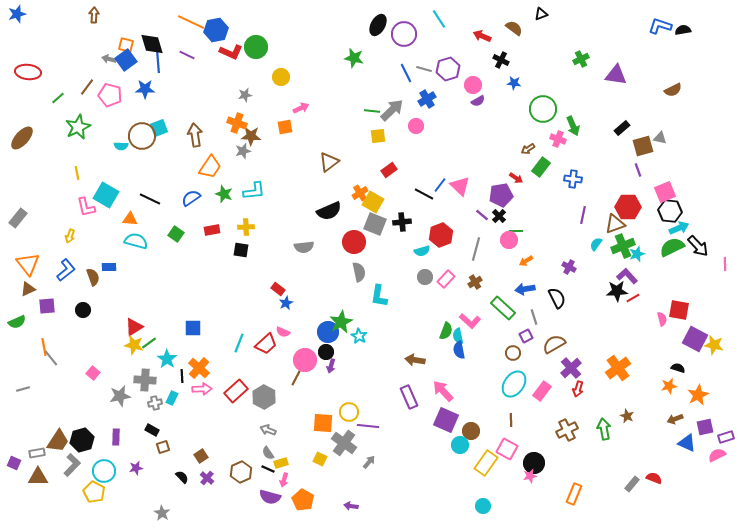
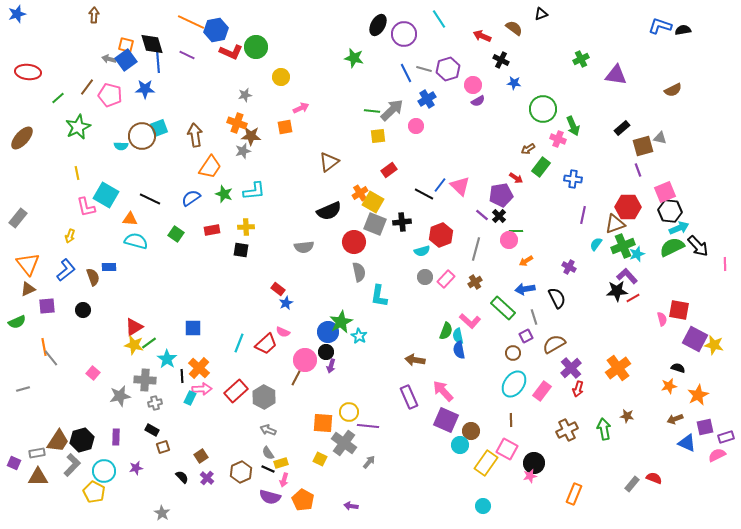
cyan rectangle at (172, 398): moved 18 px right
brown star at (627, 416): rotated 16 degrees counterclockwise
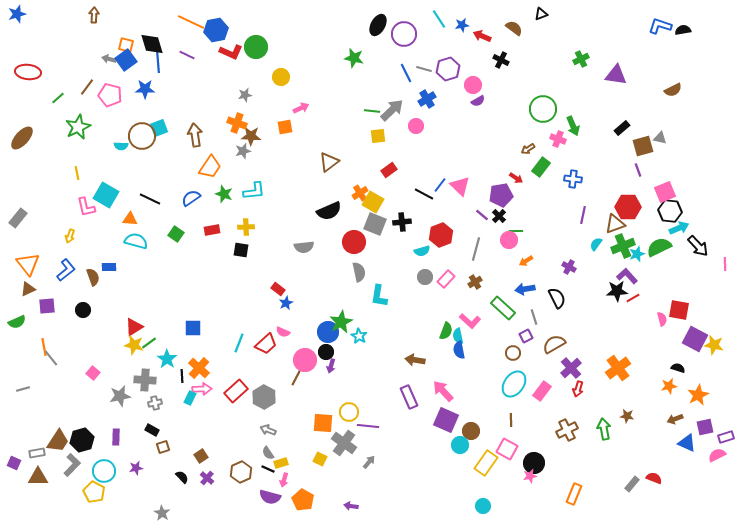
blue star at (514, 83): moved 52 px left, 58 px up; rotated 16 degrees counterclockwise
green semicircle at (672, 247): moved 13 px left
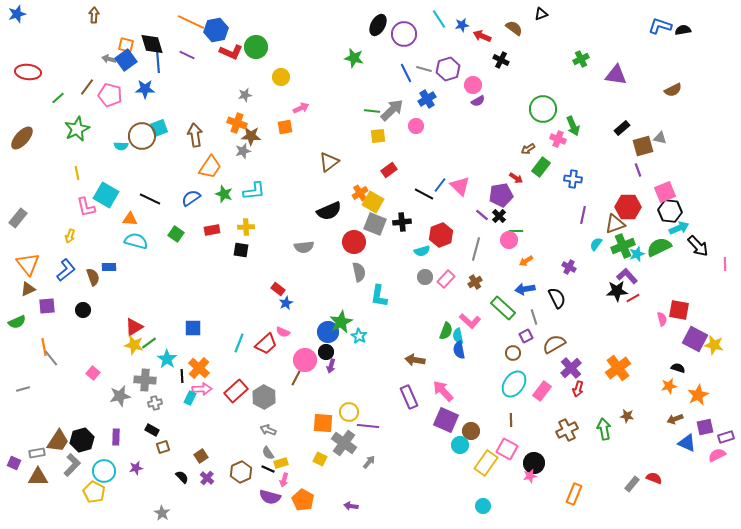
green star at (78, 127): moved 1 px left, 2 px down
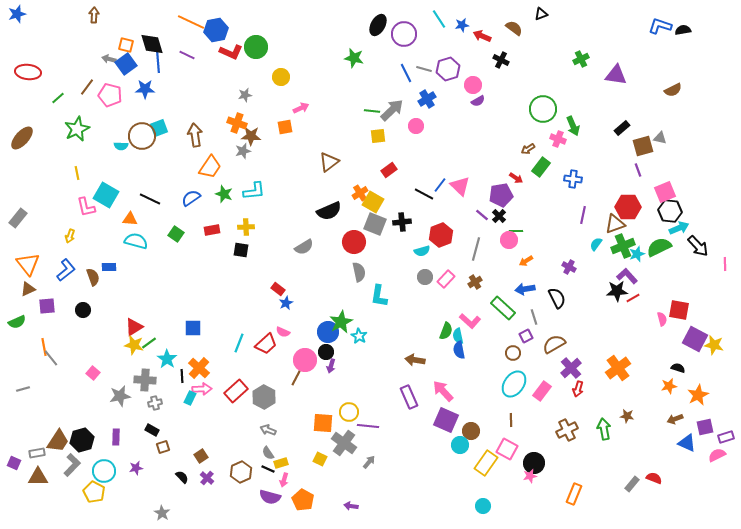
blue square at (126, 60): moved 4 px down
gray semicircle at (304, 247): rotated 24 degrees counterclockwise
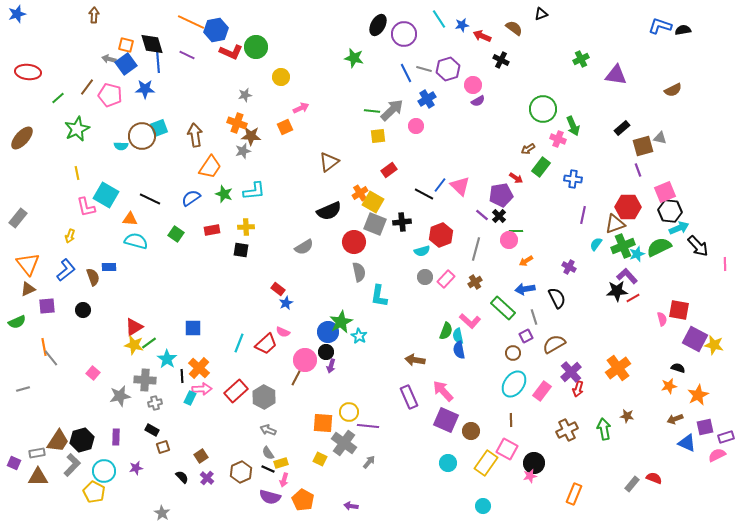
orange square at (285, 127): rotated 14 degrees counterclockwise
purple cross at (571, 368): moved 4 px down
cyan circle at (460, 445): moved 12 px left, 18 px down
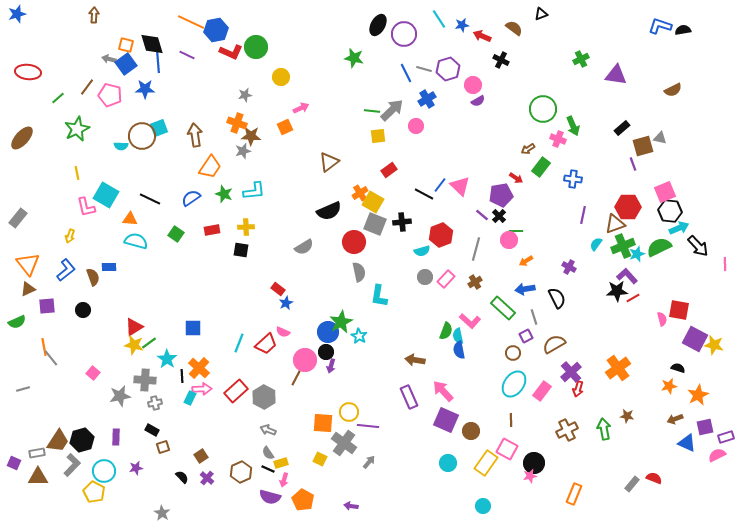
purple line at (638, 170): moved 5 px left, 6 px up
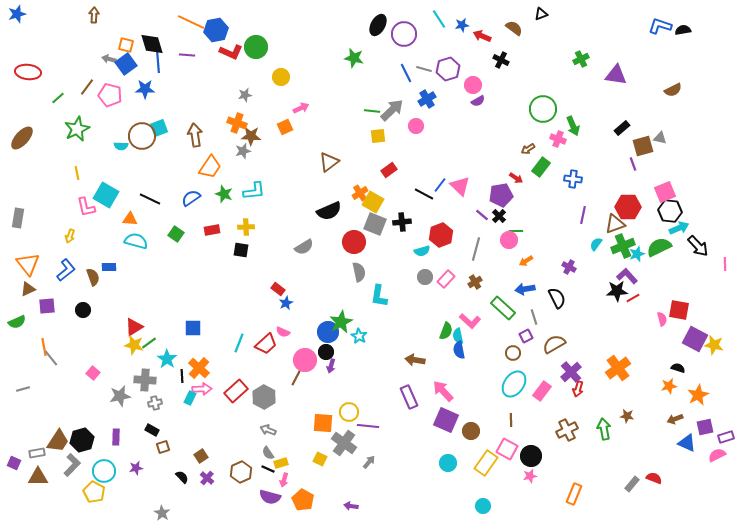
purple line at (187, 55): rotated 21 degrees counterclockwise
gray rectangle at (18, 218): rotated 30 degrees counterclockwise
black circle at (534, 463): moved 3 px left, 7 px up
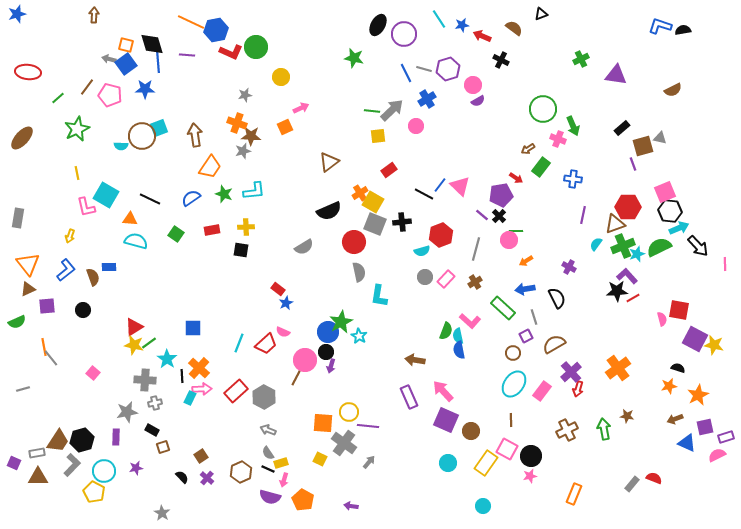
gray star at (120, 396): moved 7 px right, 16 px down
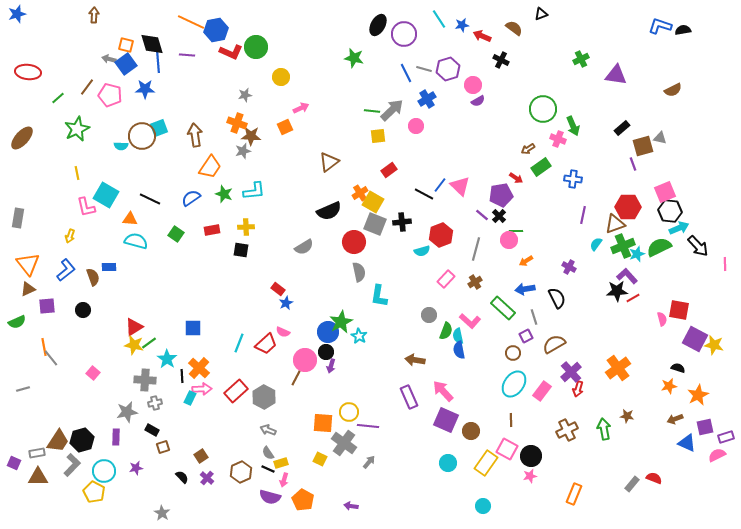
green rectangle at (541, 167): rotated 18 degrees clockwise
gray circle at (425, 277): moved 4 px right, 38 px down
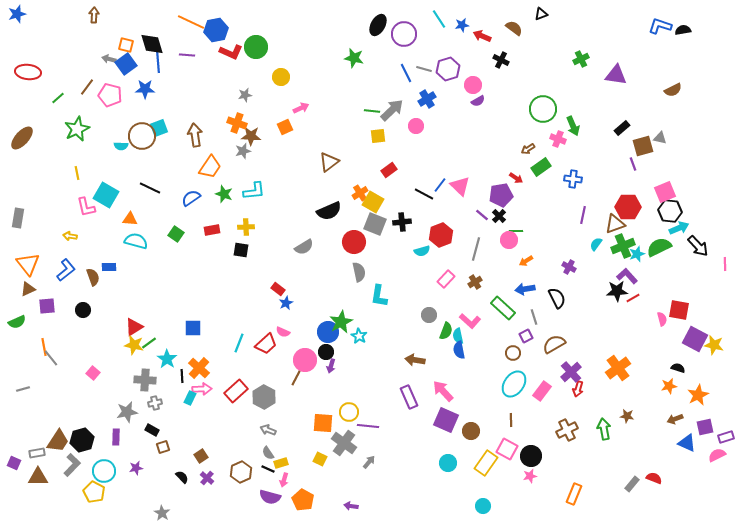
black line at (150, 199): moved 11 px up
yellow arrow at (70, 236): rotated 80 degrees clockwise
